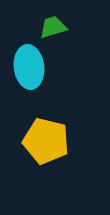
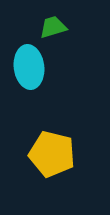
yellow pentagon: moved 6 px right, 13 px down
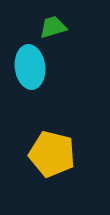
cyan ellipse: moved 1 px right
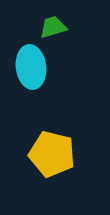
cyan ellipse: moved 1 px right
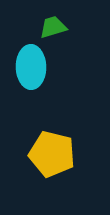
cyan ellipse: rotated 6 degrees clockwise
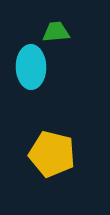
green trapezoid: moved 3 px right, 5 px down; rotated 12 degrees clockwise
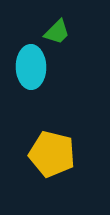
green trapezoid: moved 1 px right; rotated 140 degrees clockwise
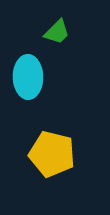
cyan ellipse: moved 3 px left, 10 px down
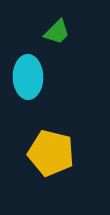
yellow pentagon: moved 1 px left, 1 px up
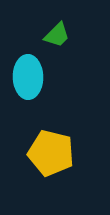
green trapezoid: moved 3 px down
